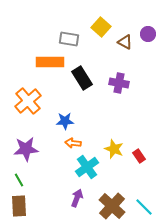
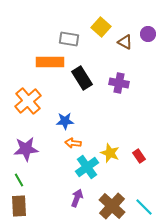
yellow star: moved 4 px left, 4 px down
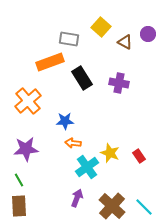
orange rectangle: rotated 20 degrees counterclockwise
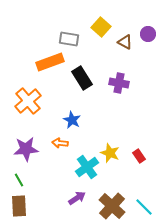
blue star: moved 7 px right, 1 px up; rotated 30 degrees clockwise
orange arrow: moved 13 px left
purple arrow: rotated 36 degrees clockwise
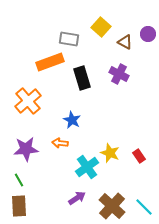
black rectangle: rotated 15 degrees clockwise
purple cross: moved 9 px up; rotated 18 degrees clockwise
